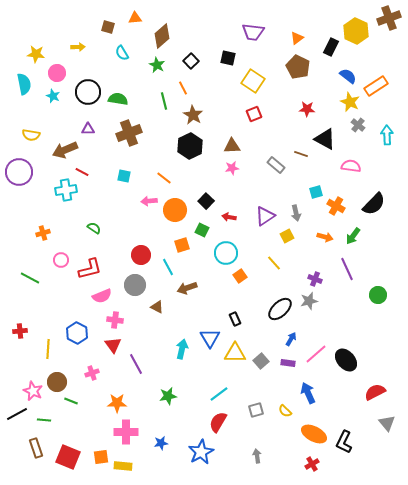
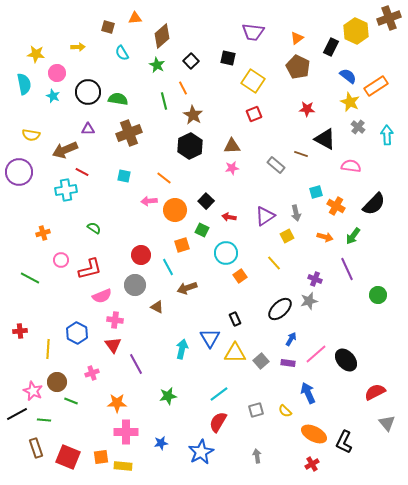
gray cross at (358, 125): moved 2 px down
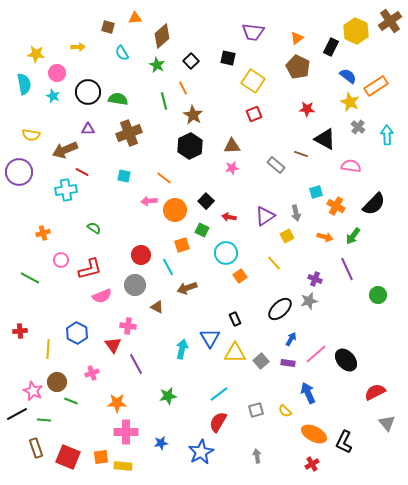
brown cross at (389, 18): moved 1 px right, 3 px down; rotated 15 degrees counterclockwise
pink cross at (115, 320): moved 13 px right, 6 px down
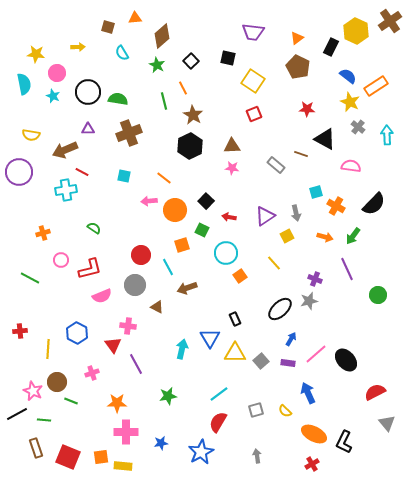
pink star at (232, 168): rotated 16 degrees clockwise
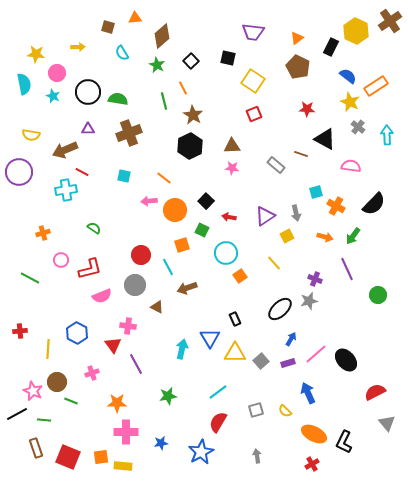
purple rectangle at (288, 363): rotated 24 degrees counterclockwise
cyan line at (219, 394): moved 1 px left, 2 px up
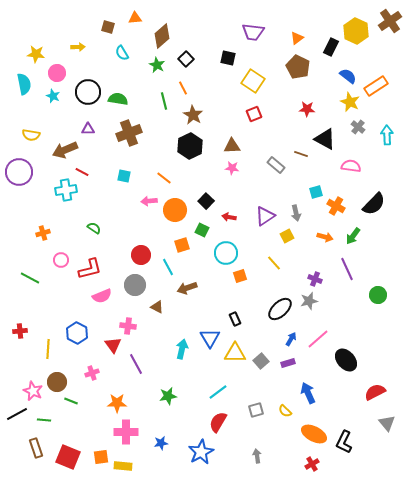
black square at (191, 61): moved 5 px left, 2 px up
orange square at (240, 276): rotated 16 degrees clockwise
pink line at (316, 354): moved 2 px right, 15 px up
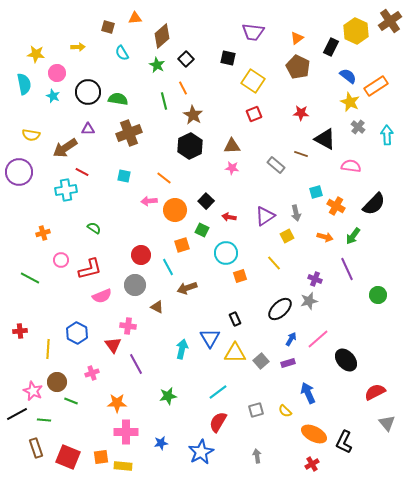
red star at (307, 109): moved 6 px left, 4 px down
brown arrow at (65, 150): moved 2 px up; rotated 10 degrees counterclockwise
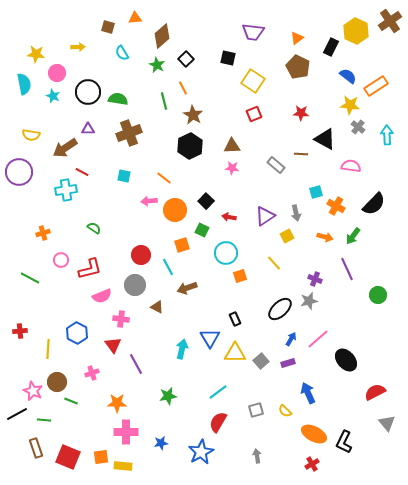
yellow star at (350, 102): moved 3 px down; rotated 18 degrees counterclockwise
brown line at (301, 154): rotated 16 degrees counterclockwise
pink cross at (128, 326): moved 7 px left, 7 px up
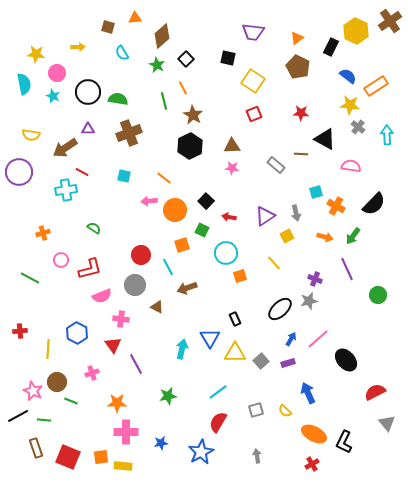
black line at (17, 414): moved 1 px right, 2 px down
